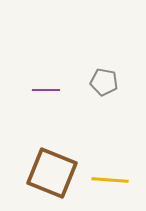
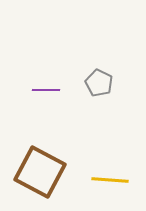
gray pentagon: moved 5 px left, 1 px down; rotated 16 degrees clockwise
brown square: moved 12 px left, 1 px up; rotated 6 degrees clockwise
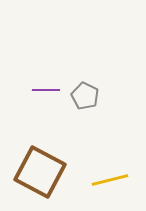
gray pentagon: moved 14 px left, 13 px down
yellow line: rotated 18 degrees counterclockwise
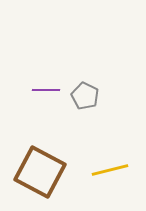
yellow line: moved 10 px up
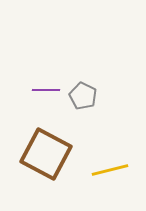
gray pentagon: moved 2 px left
brown square: moved 6 px right, 18 px up
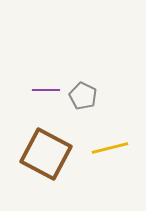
yellow line: moved 22 px up
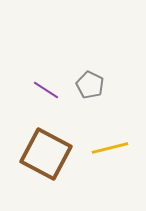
purple line: rotated 32 degrees clockwise
gray pentagon: moved 7 px right, 11 px up
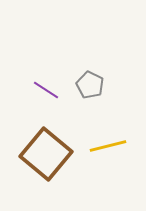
yellow line: moved 2 px left, 2 px up
brown square: rotated 12 degrees clockwise
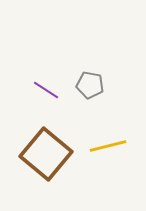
gray pentagon: rotated 16 degrees counterclockwise
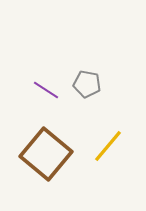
gray pentagon: moved 3 px left, 1 px up
yellow line: rotated 36 degrees counterclockwise
